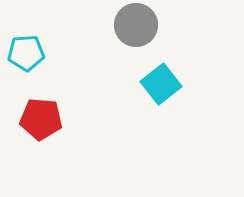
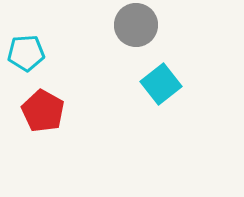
red pentagon: moved 2 px right, 8 px up; rotated 24 degrees clockwise
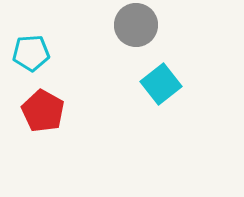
cyan pentagon: moved 5 px right
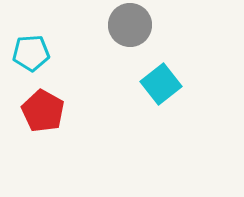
gray circle: moved 6 px left
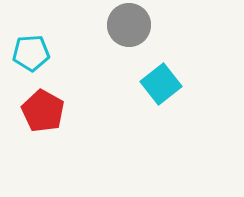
gray circle: moved 1 px left
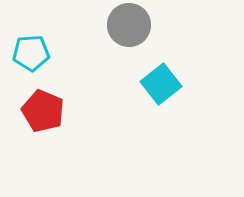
red pentagon: rotated 6 degrees counterclockwise
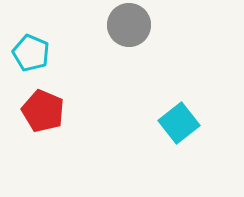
cyan pentagon: rotated 27 degrees clockwise
cyan square: moved 18 px right, 39 px down
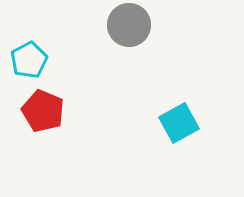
cyan pentagon: moved 2 px left, 7 px down; rotated 21 degrees clockwise
cyan square: rotated 9 degrees clockwise
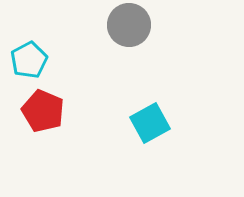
cyan square: moved 29 px left
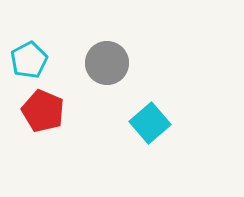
gray circle: moved 22 px left, 38 px down
cyan square: rotated 12 degrees counterclockwise
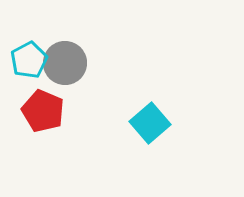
gray circle: moved 42 px left
